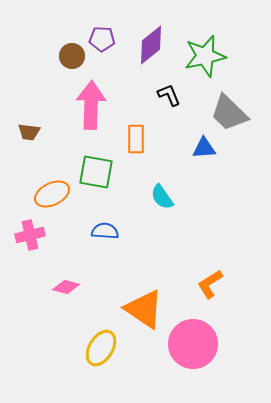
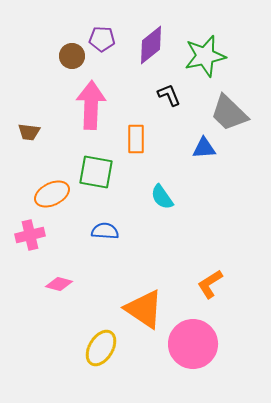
pink diamond: moved 7 px left, 3 px up
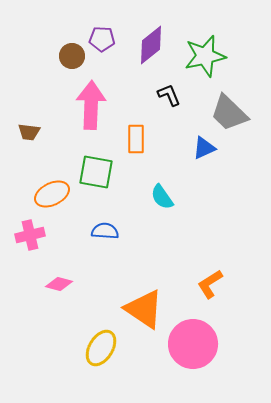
blue triangle: rotated 20 degrees counterclockwise
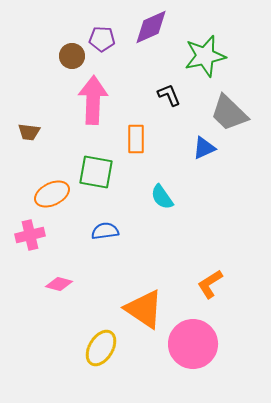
purple diamond: moved 18 px up; rotated 15 degrees clockwise
pink arrow: moved 2 px right, 5 px up
blue semicircle: rotated 12 degrees counterclockwise
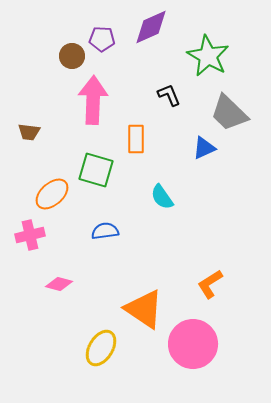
green star: moved 3 px right; rotated 30 degrees counterclockwise
green square: moved 2 px up; rotated 6 degrees clockwise
orange ellipse: rotated 16 degrees counterclockwise
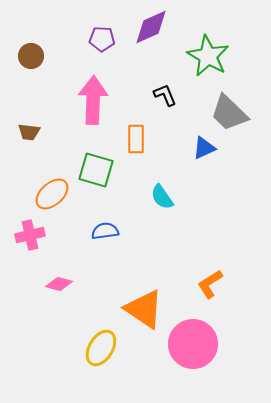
brown circle: moved 41 px left
black L-shape: moved 4 px left
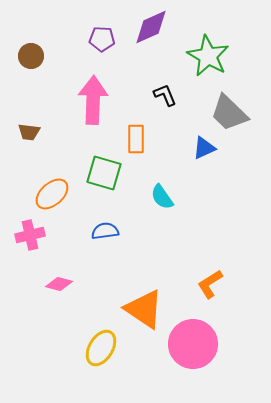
green square: moved 8 px right, 3 px down
